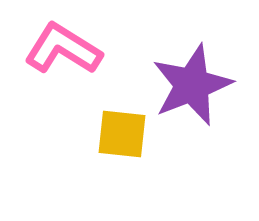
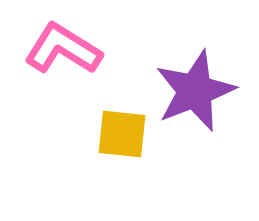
purple star: moved 3 px right, 6 px down
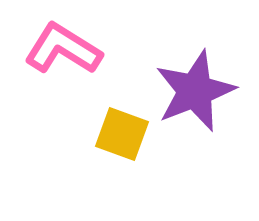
yellow square: rotated 14 degrees clockwise
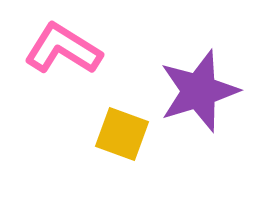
purple star: moved 4 px right; rotated 4 degrees clockwise
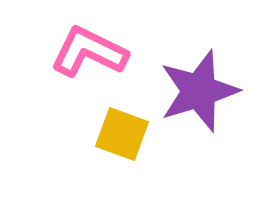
pink L-shape: moved 26 px right, 3 px down; rotated 6 degrees counterclockwise
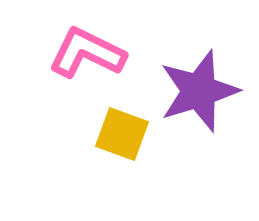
pink L-shape: moved 2 px left, 1 px down
